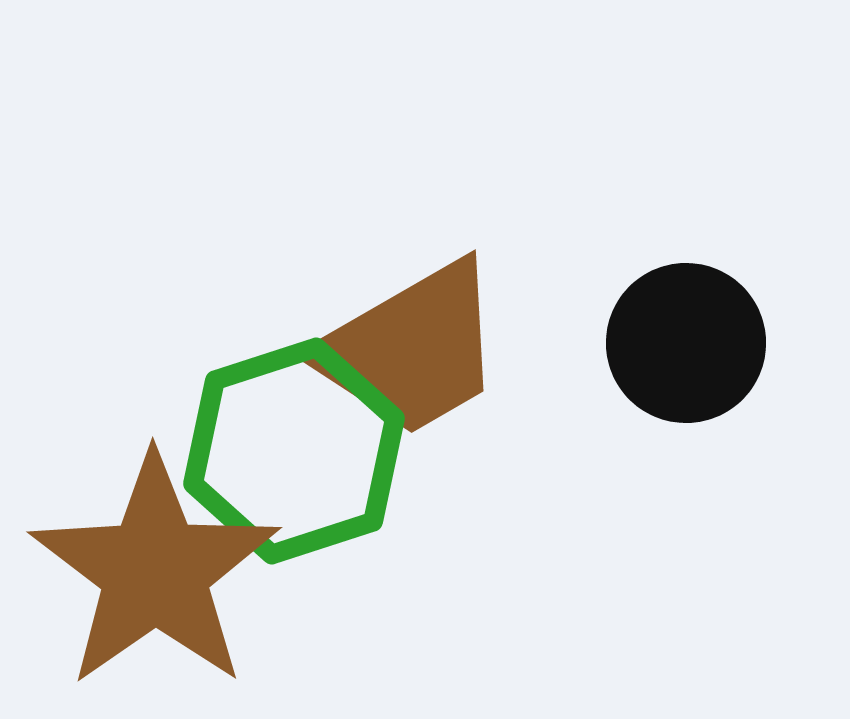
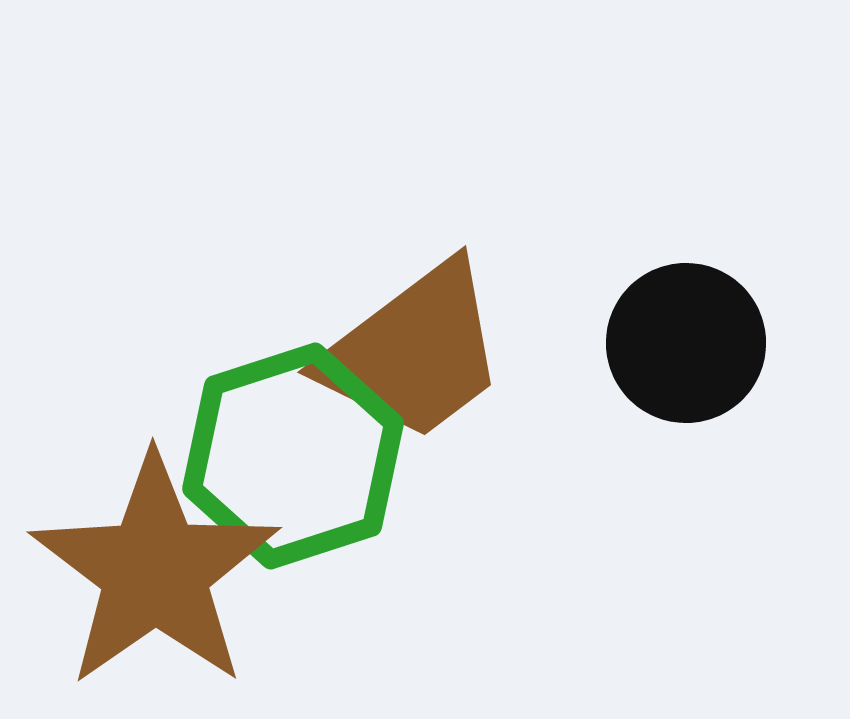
brown trapezoid: moved 3 px right, 3 px down; rotated 7 degrees counterclockwise
green hexagon: moved 1 px left, 5 px down
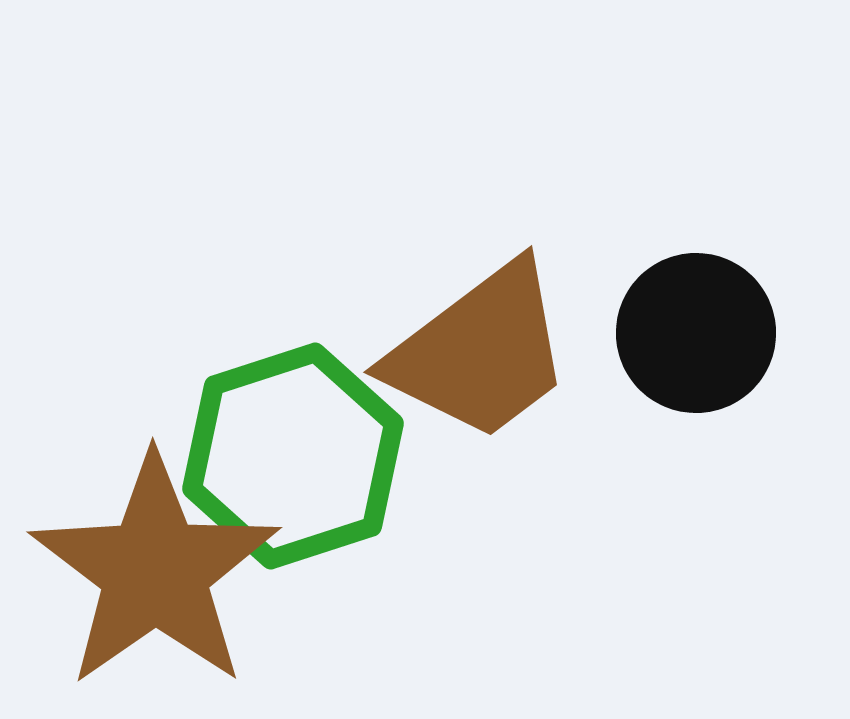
black circle: moved 10 px right, 10 px up
brown trapezoid: moved 66 px right
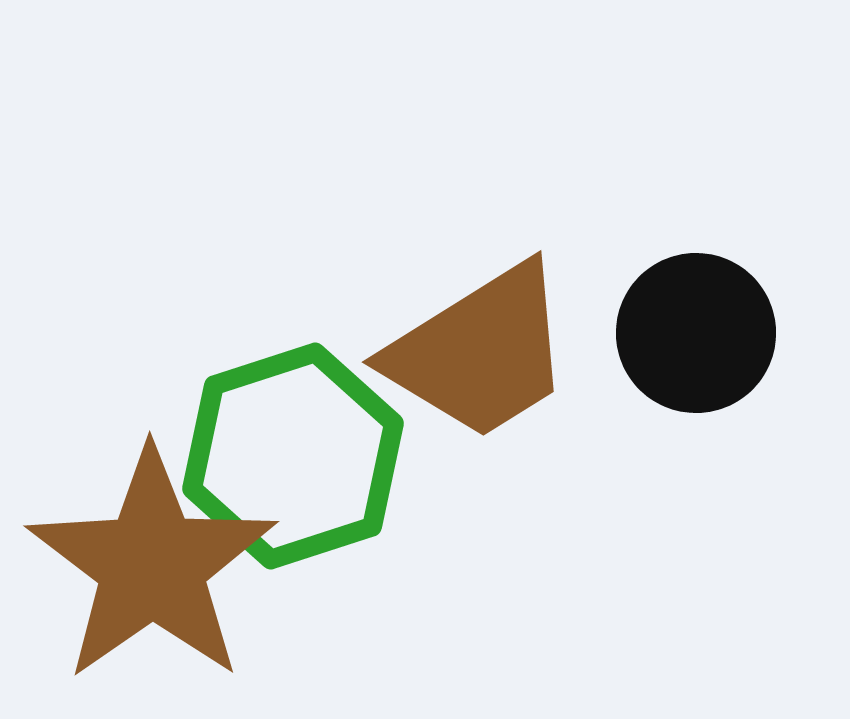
brown trapezoid: rotated 5 degrees clockwise
brown star: moved 3 px left, 6 px up
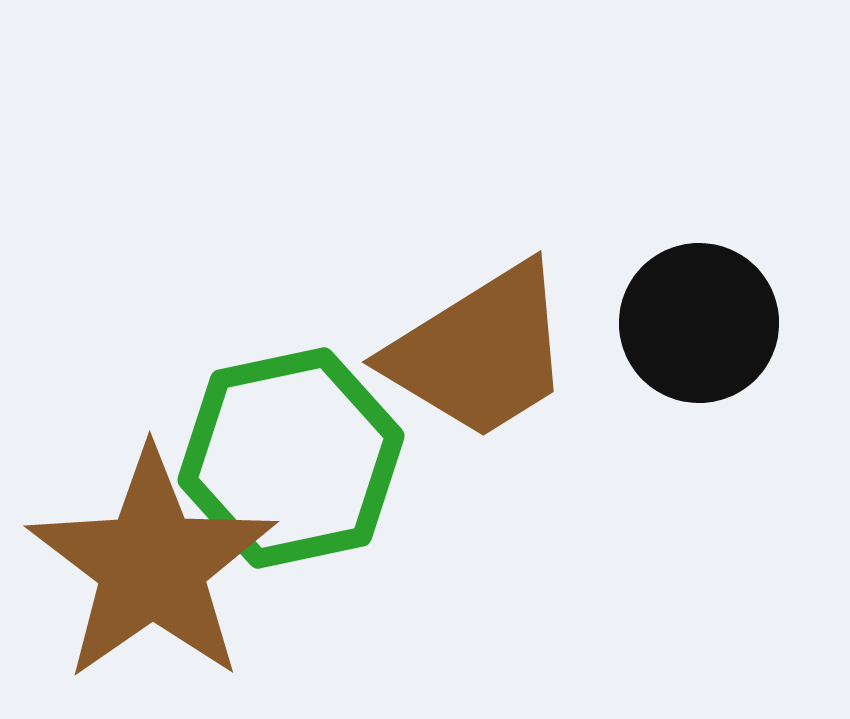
black circle: moved 3 px right, 10 px up
green hexagon: moved 2 px left, 2 px down; rotated 6 degrees clockwise
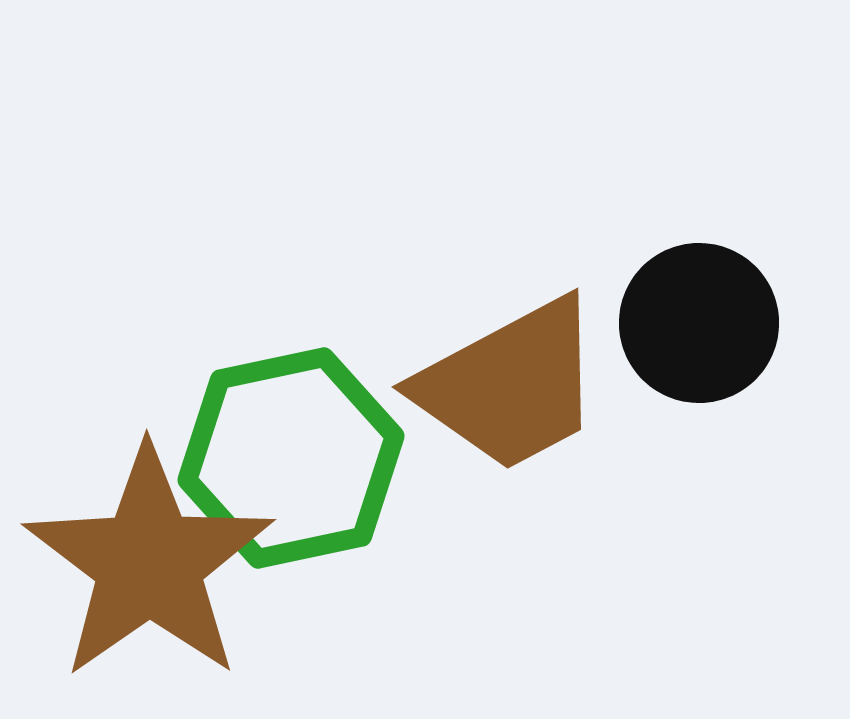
brown trapezoid: moved 30 px right, 33 px down; rotated 4 degrees clockwise
brown star: moved 3 px left, 2 px up
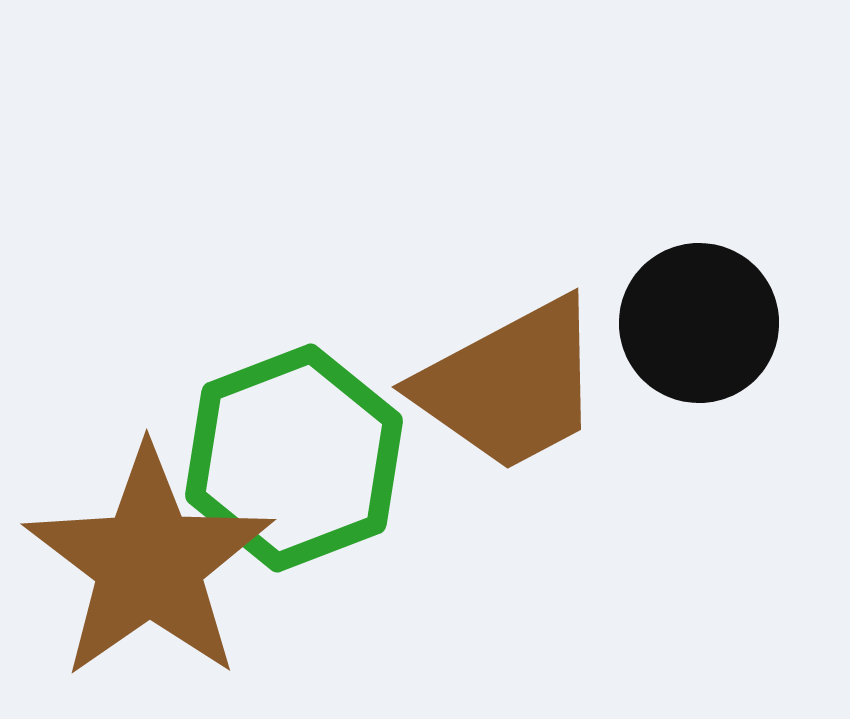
green hexagon: moved 3 px right; rotated 9 degrees counterclockwise
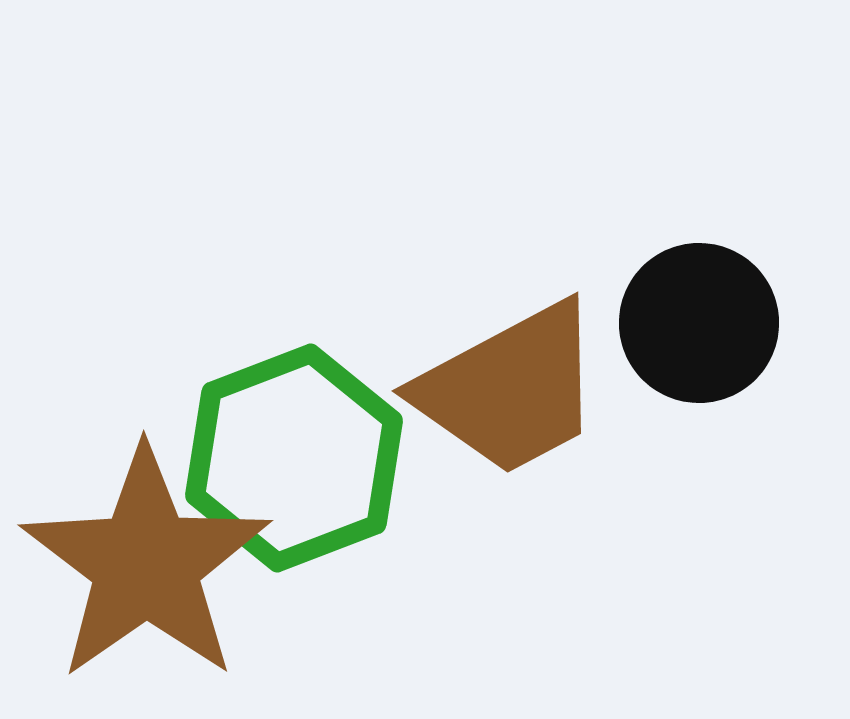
brown trapezoid: moved 4 px down
brown star: moved 3 px left, 1 px down
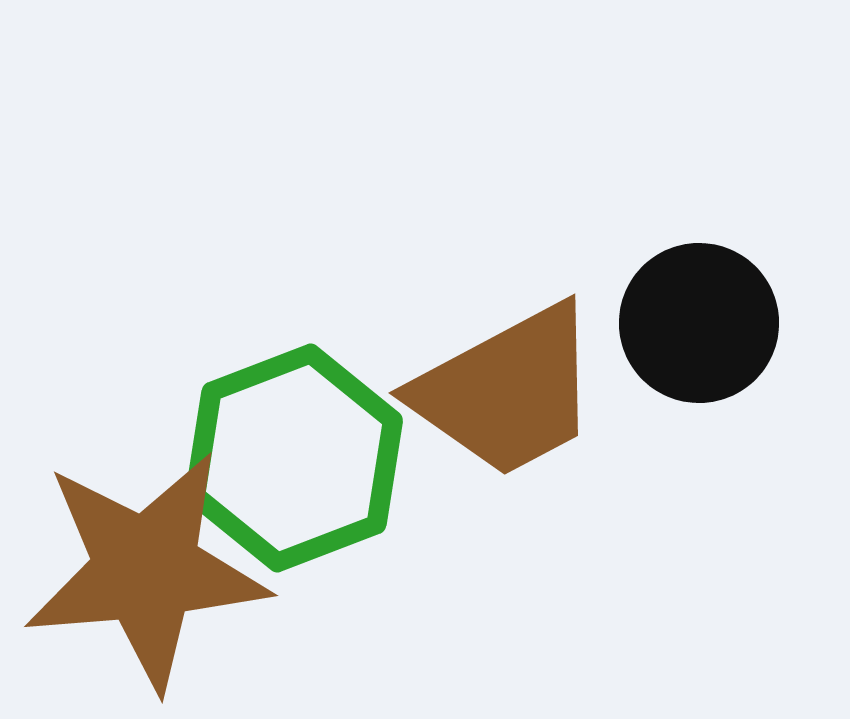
brown trapezoid: moved 3 px left, 2 px down
brown star: moved 6 px down; rotated 30 degrees clockwise
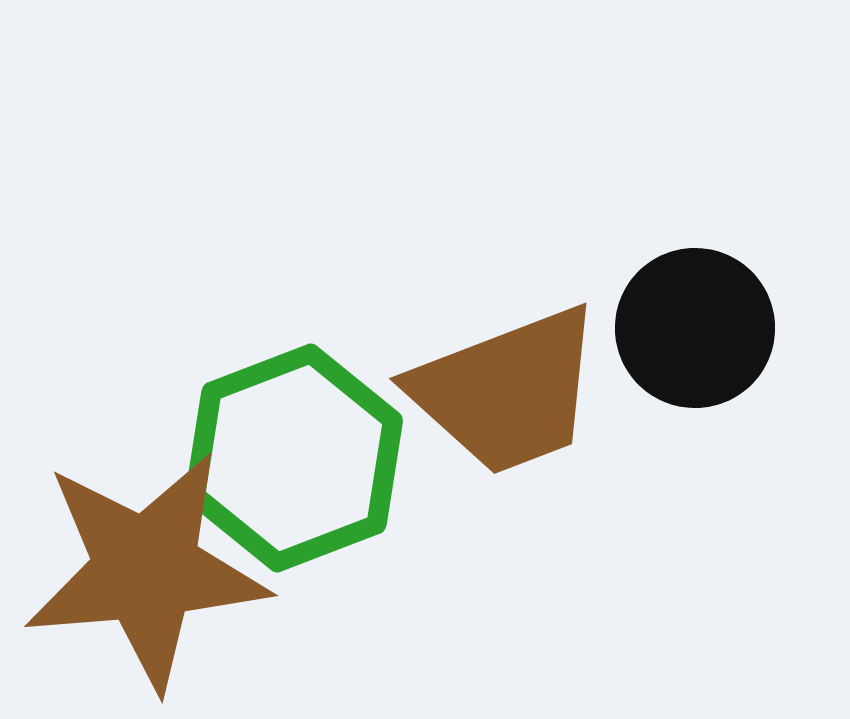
black circle: moved 4 px left, 5 px down
brown trapezoid: rotated 7 degrees clockwise
